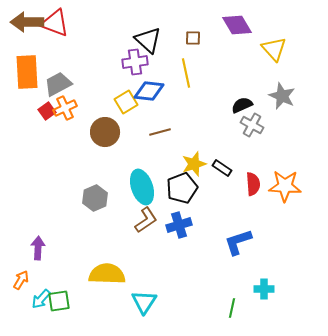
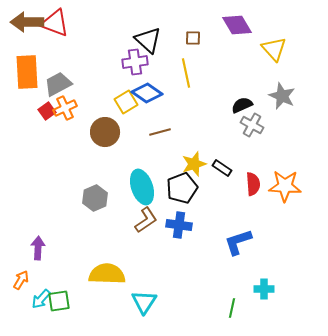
blue diamond: moved 2 px left, 2 px down; rotated 28 degrees clockwise
blue cross: rotated 25 degrees clockwise
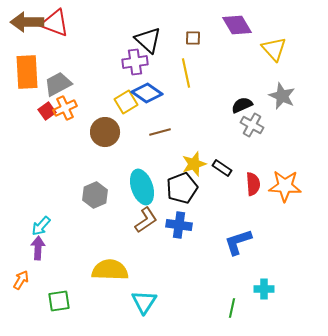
gray hexagon: moved 3 px up
yellow semicircle: moved 3 px right, 4 px up
cyan arrow: moved 73 px up
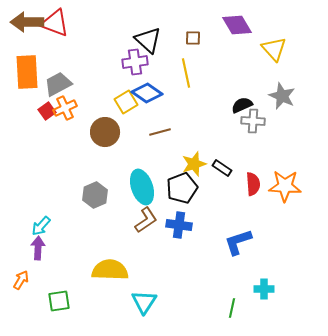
gray cross: moved 1 px right, 4 px up; rotated 25 degrees counterclockwise
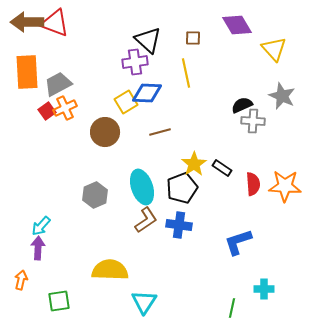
blue diamond: rotated 32 degrees counterclockwise
yellow star: rotated 15 degrees counterclockwise
orange arrow: rotated 18 degrees counterclockwise
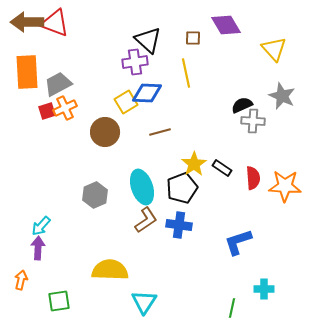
purple diamond: moved 11 px left
red square: rotated 18 degrees clockwise
red semicircle: moved 6 px up
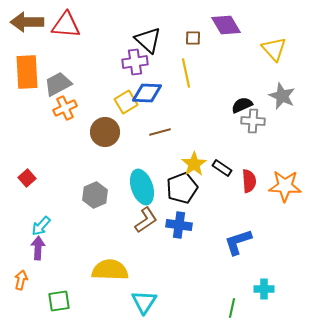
red triangle: moved 11 px right, 2 px down; rotated 16 degrees counterclockwise
red square: moved 20 px left, 67 px down; rotated 24 degrees counterclockwise
red semicircle: moved 4 px left, 3 px down
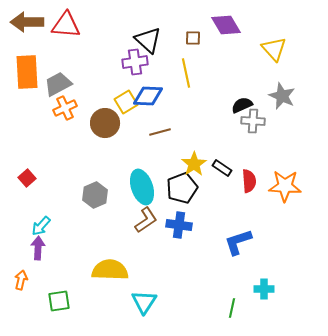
blue diamond: moved 1 px right, 3 px down
brown circle: moved 9 px up
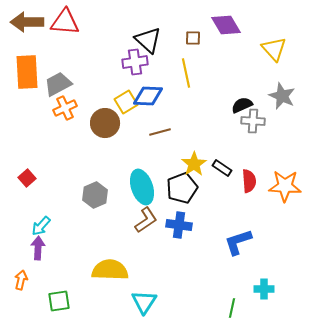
red triangle: moved 1 px left, 3 px up
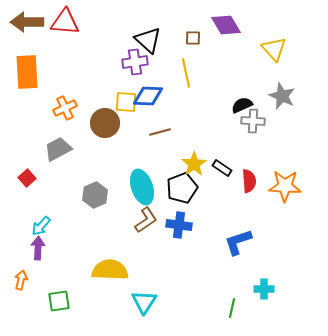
gray trapezoid: moved 65 px down
yellow square: rotated 35 degrees clockwise
